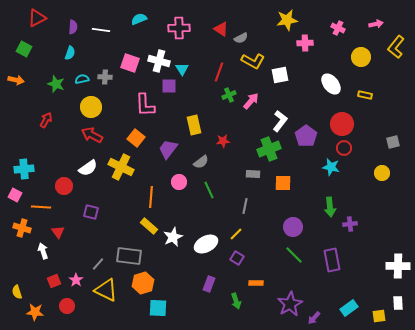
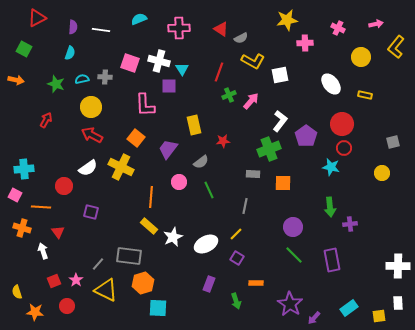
purple star at (290, 304): rotated 10 degrees counterclockwise
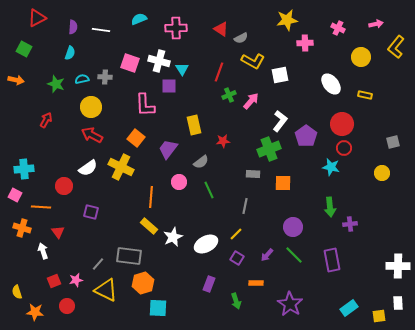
pink cross at (179, 28): moved 3 px left
pink star at (76, 280): rotated 24 degrees clockwise
purple arrow at (314, 318): moved 47 px left, 63 px up
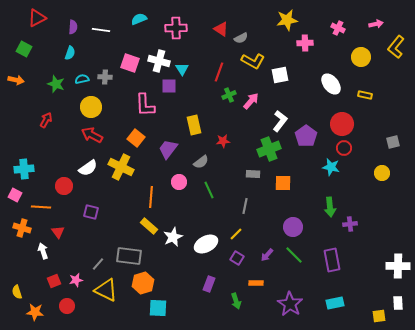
cyan rectangle at (349, 308): moved 14 px left, 5 px up; rotated 24 degrees clockwise
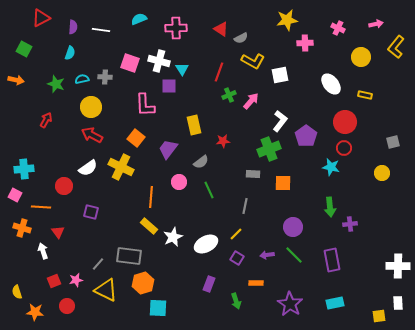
red triangle at (37, 18): moved 4 px right
red circle at (342, 124): moved 3 px right, 2 px up
purple arrow at (267, 255): rotated 40 degrees clockwise
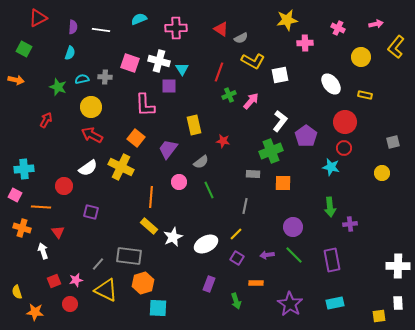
red triangle at (41, 18): moved 3 px left
green star at (56, 84): moved 2 px right, 3 px down
red star at (223, 141): rotated 16 degrees clockwise
green cross at (269, 149): moved 2 px right, 2 px down
red circle at (67, 306): moved 3 px right, 2 px up
